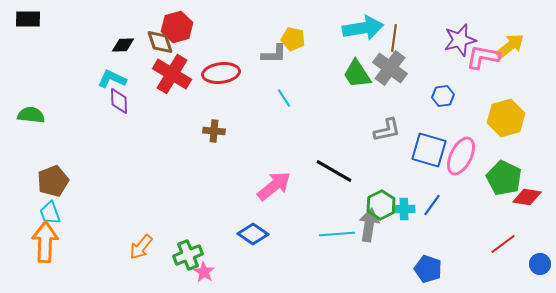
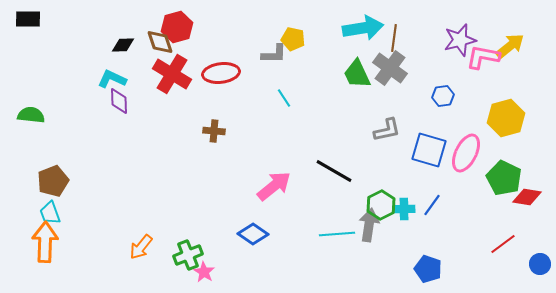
green trapezoid at (357, 74): rotated 8 degrees clockwise
pink ellipse at (461, 156): moved 5 px right, 3 px up
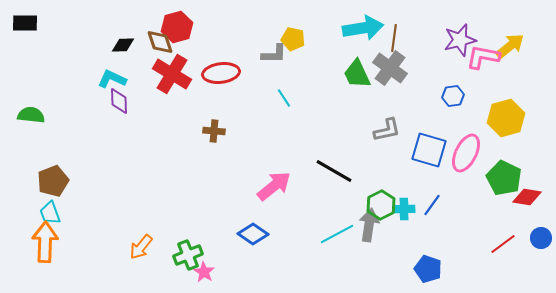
black rectangle at (28, 19): moved 3 px left, 4 px down
blue hexagon at (443, 96): moved 10 px right
cyan line at (337, 234): rotated 24 degrees counterclockwise
blue circle at (540, 264): moved 1 px right, 26 px up
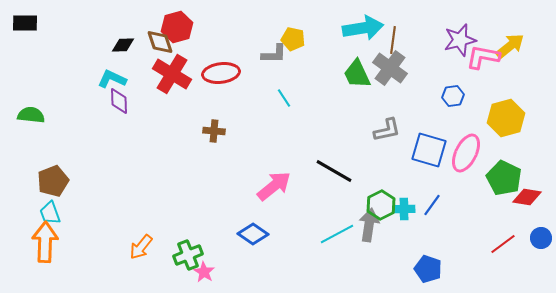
brown line at (394, 38): moved 1 px left, 2 px down
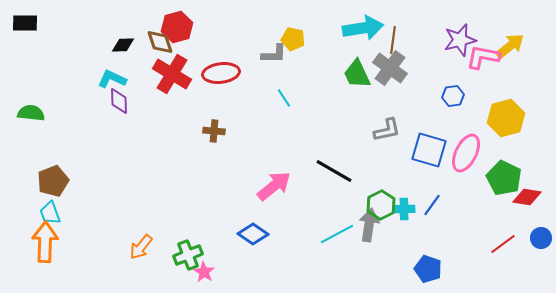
green semicircle at (31, 115): moved 2 px up
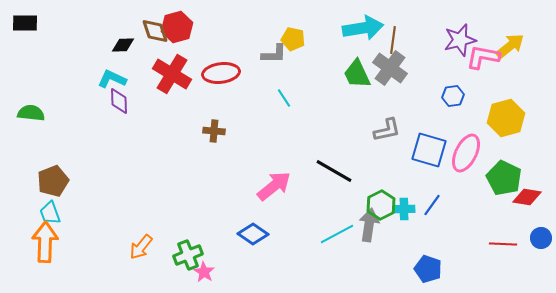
brown diamond at (160, 42): moved 5 px left, 11 px up
red line at (503, 244): rotated 40 degrees clockwise
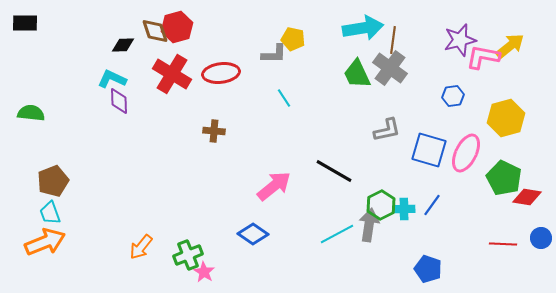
orange arrow at (45, 242): rotated 66 degrees clockwise
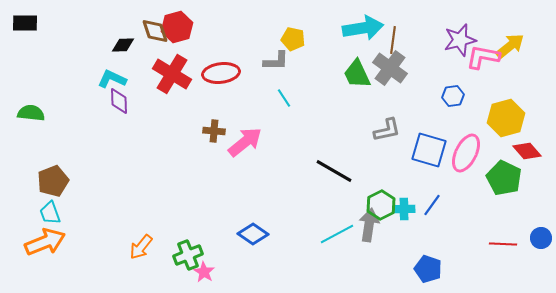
gray L-shape at (274, 54): moved 2 px right, 7 px down
pink arrow at (274, 186): moved 29 px left, 44 px up
red diamond at (527, 197): moved 46 px up; rotated 40 degrees clockwise
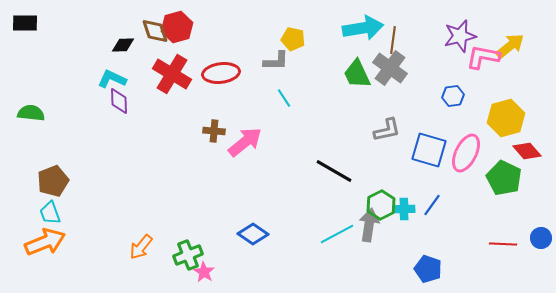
purple star at (460, 40): moved 4 px up
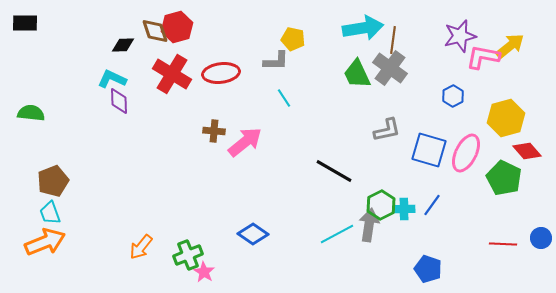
blue hexagon at (453, 96): rotated 20 degrees counterclockwise
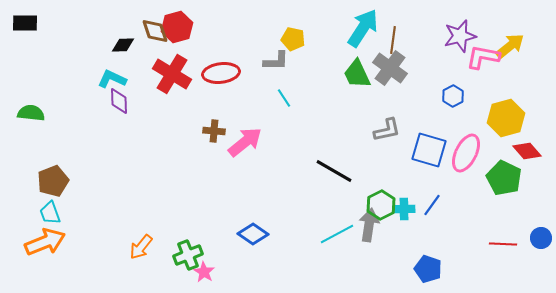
cyan arrow at (363, 28): rotated 48 degrees counterclockwise
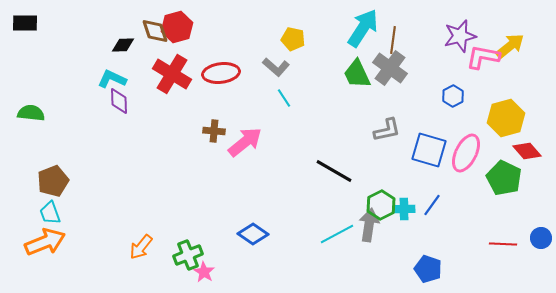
gray L-shape at (276, 61): moved 6 px down; rotated 40 degrees clockwise
